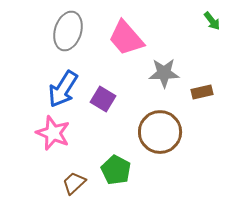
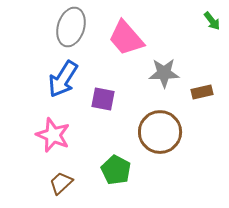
gray ellipse: moved 3 px right, 4 px up
blue arrow: moved 10 px up
purple square: rotated 20 degrees counterclockwise
pink star: moved 2 px down
brown trapezoid: moved 13 px left
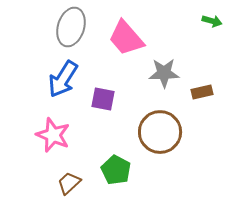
green arrow: rotated 36 degrees counterclockwise
brown trapezoid: moved 8 px right
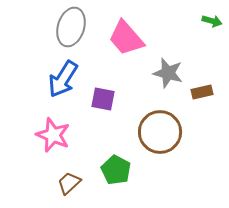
gray star: moved 4 px right; rotated 16 degrees clockwise
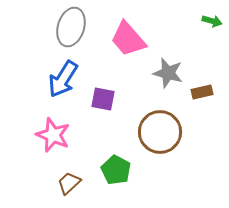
pink trapezoid: moved 2 px right, 1 px down
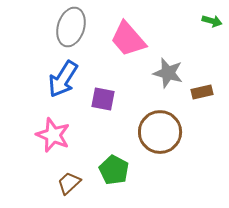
green pentagon: moved 2 px left
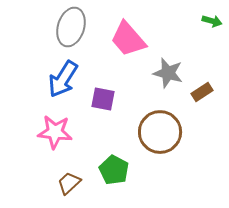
brown rectangle: rotated 20 degrees counterclockwise
pink star: moved 2 px right, 3 px up; rotated 16 degrees counterclockwise
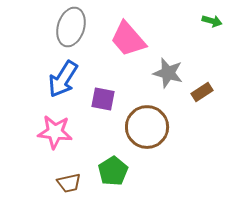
brown circle: moved 13 px left, 5 px up
green pentagon: moved 1 px left, 1 px down; rotated 12 degrees clockwise
brown trapezoid: rotated 150 degrees counterclockwise
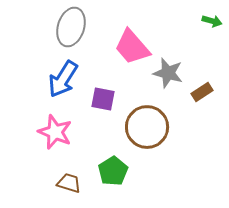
pink trapezoid: moved 4 px right, 8 px down
pink star: rotated 16 degrees clockwise
brown trapezoid: rotated 150 degrees counterclockwise
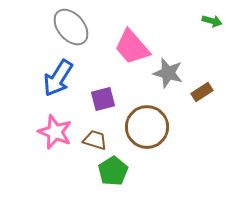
gray ellipse: rotated 57 degrees counterclockwise
blue arrow: moved 5 px left, 1 px up
purple square: rotated 25 degrees counterclockwise
brown trapezoid: moved 26 px right, 43 px up
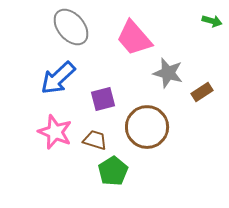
pink trapezoid: moved 2 px right, 9 px up
blue arrow: rotated 15 degrees clockwise
